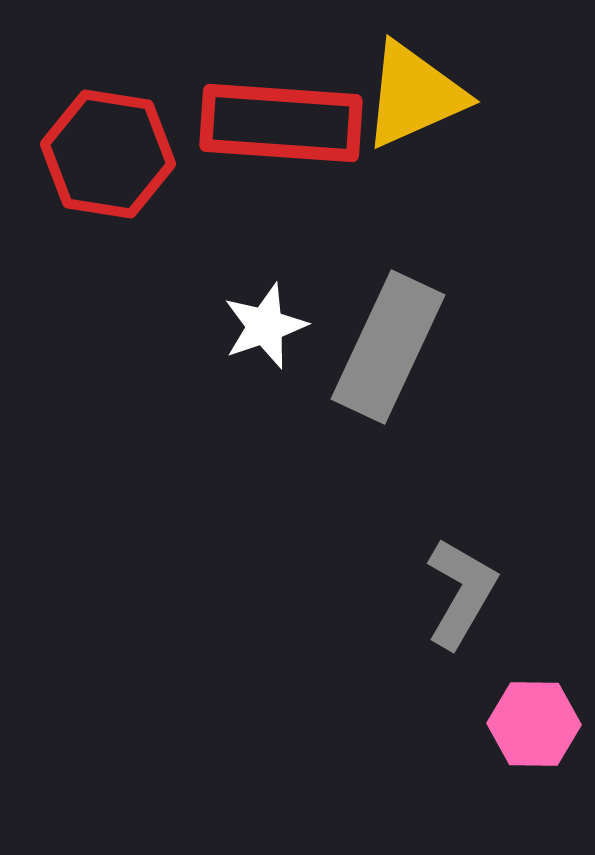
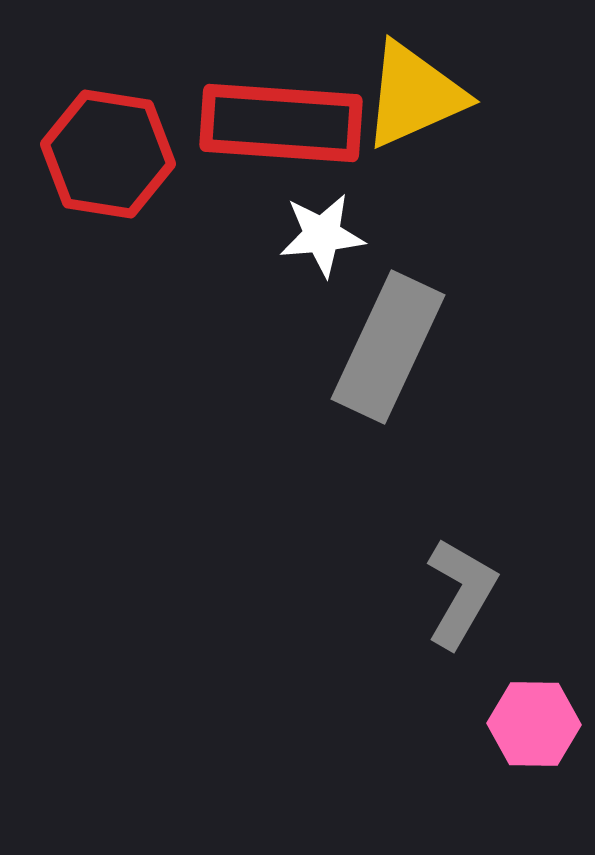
white star: moved 57 px right, 91 px up; rotated 14 degrees clockwise
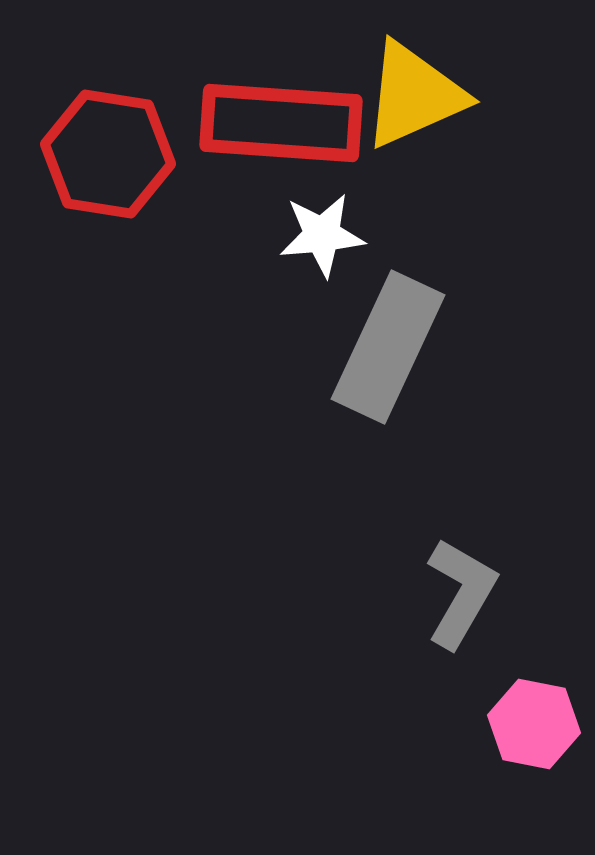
pink hexagon: rotated 10 degrees clockwise
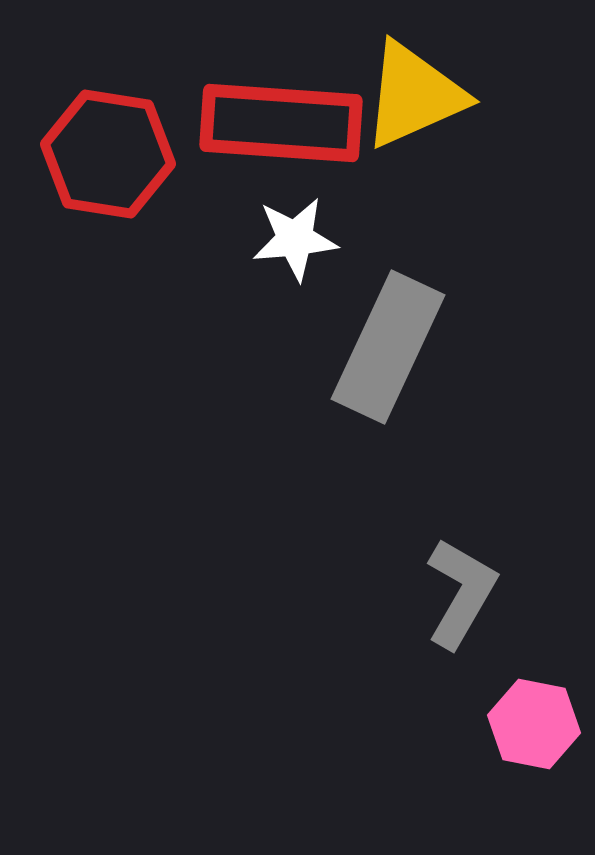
white star: moved 27 px left, 4 px down
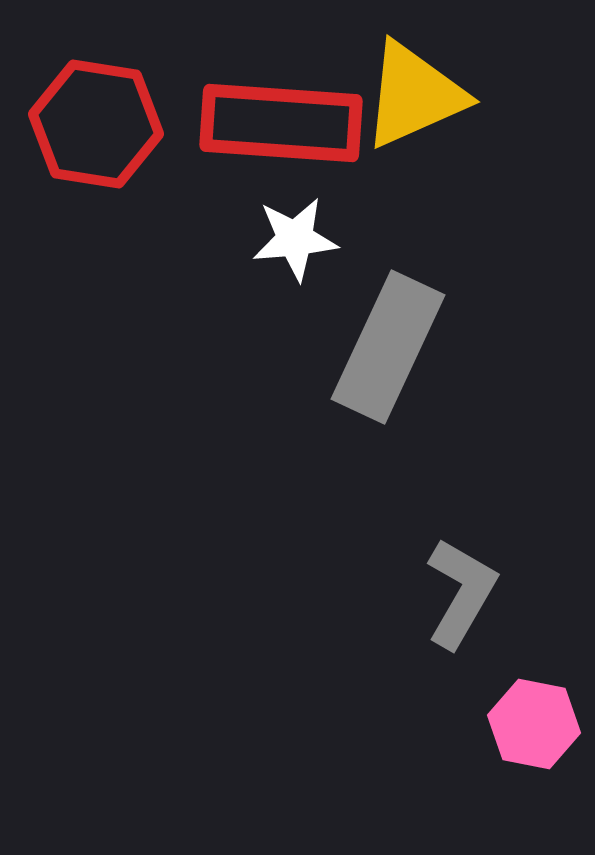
red hexagon: moved 12 px left, 30 px up
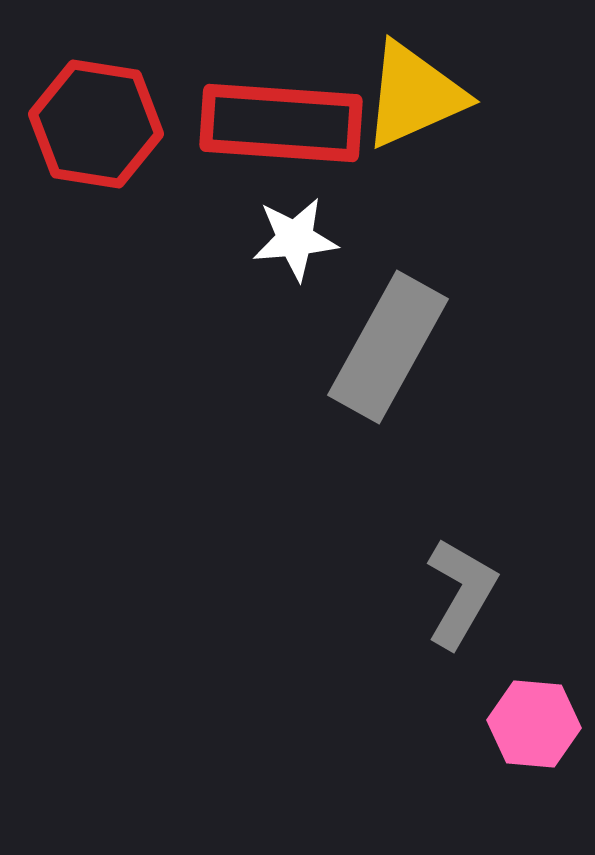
gray rectangle: rotated 4 degrees clockwise
pink hexagon: rotated 6 degrees counterclockwise
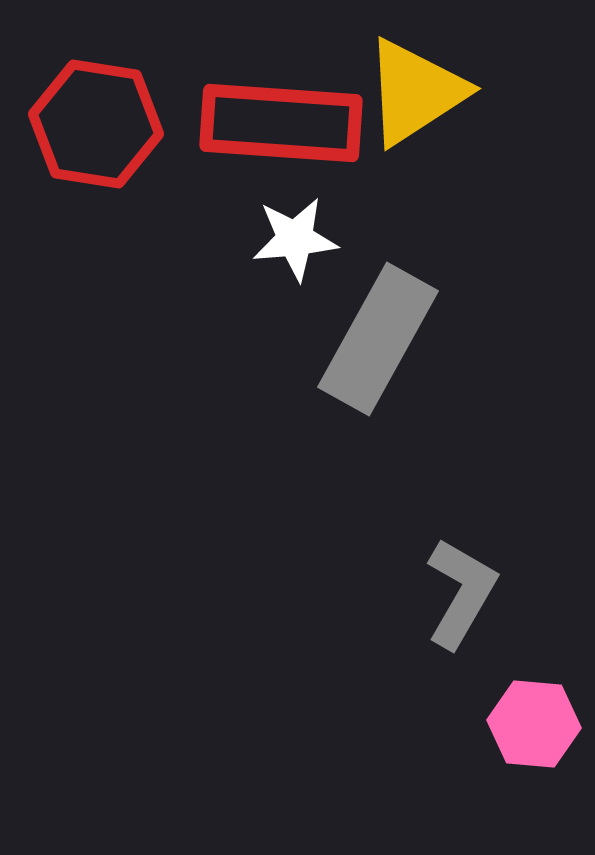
yellow triangle: moved 1 px right, 3 px up; rotated 9 degrees counterclockwise
gray rectangle: moved 10 px left, 8 px up
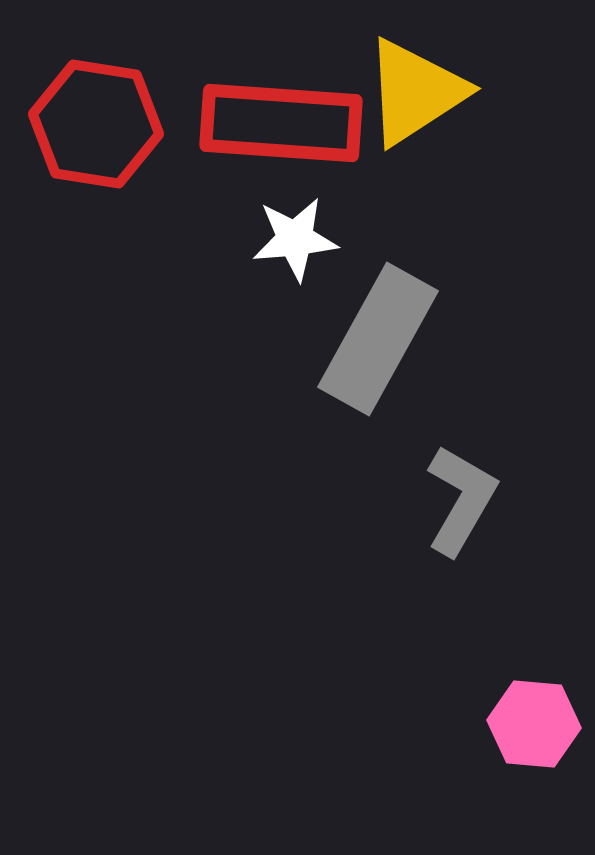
gray L-shape: moved 93 px up
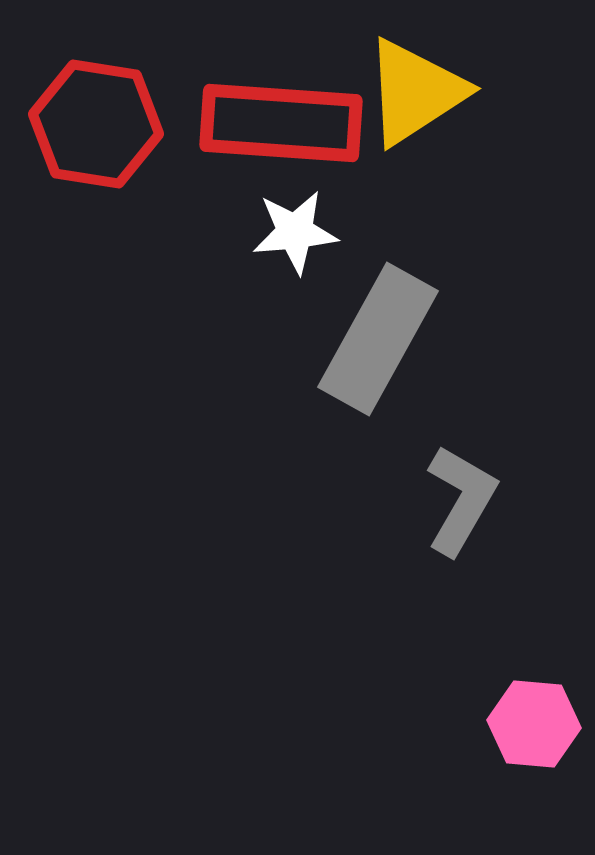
white star: moved 7 px up
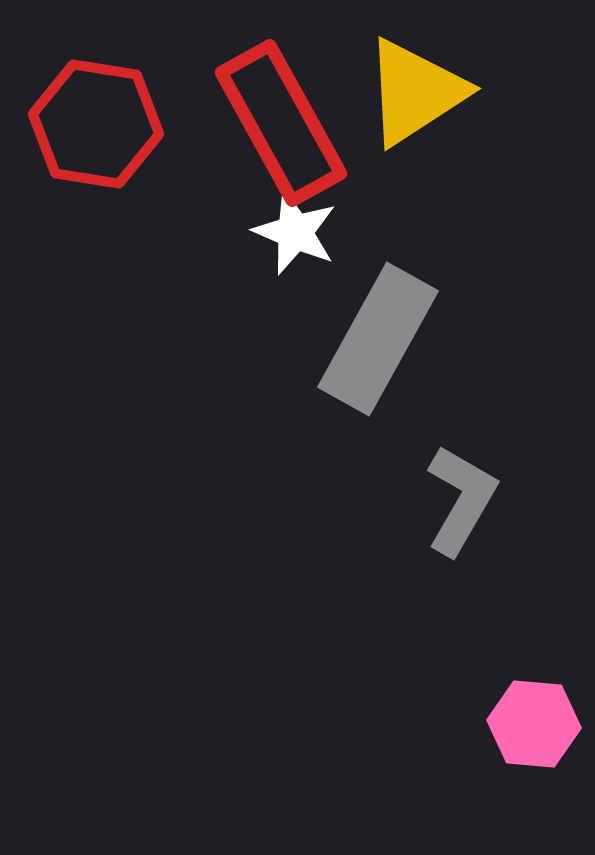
red rectangle: rotated 57 degrees clockwise
white star: rotated 28 degrees clockwise
